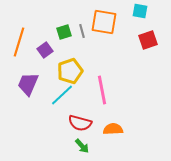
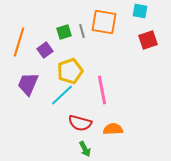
green arrow: moved 3 px right, 3 px down; rotated 14 degrees clockwise
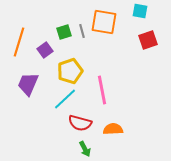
cyan line: moved 3 px right, 4 px down
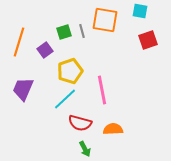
orange square: moved 1 px right, 2 px up
purple trapezoid: moved 5 px left, 5 px down
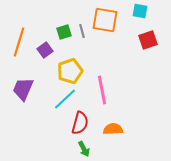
red semicircle: rotated 90 degrees counterclockwise
green arrow: moved 1 px left
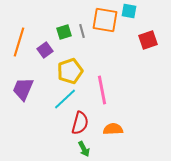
cyan square: moved 11 px left
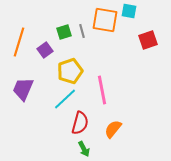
orange semicircle: rotated 48 degrees counterclockwise
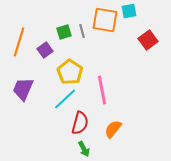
cyan square: rotated 21 degrees counterclockwise
red square: rotated 18 degrees counterclockwise
yellow pentagon: moved 1 px down; rotated 20 degrees counterclockwise
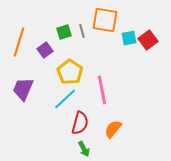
cyan square: moved 27 px down
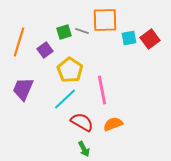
orange square: rotated 12 degrees counterclockwise
gray line: rotated 56 degrees counterclockwise
red square: moved 2 px right, 1 px up
yellow pentagon: moved 2 px up
red semicircle: moved 2 px right, 1 px up; rotated 75 degrees counterclockwise
orange semicircle: moved 5 px up; rotated 30 degrees clockwise
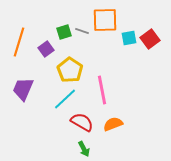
purple square: moved 1 px right, 1 px up
